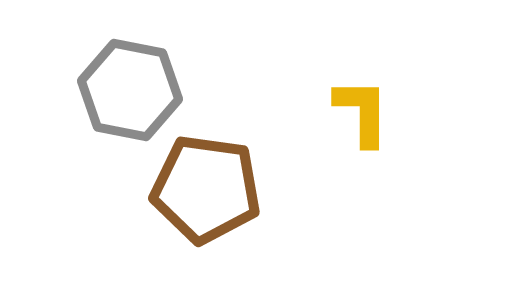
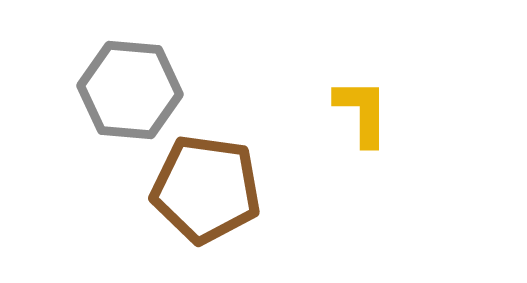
gray hexagon: rotated 6 degrees counterclockwise
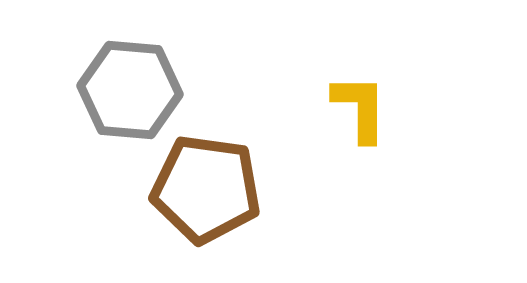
yellow L-shape: moved 2 px left, 4 px up
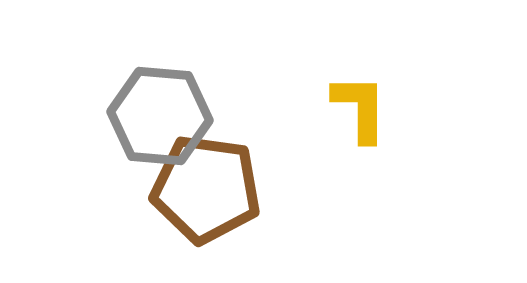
gray hexagon: moved 30 px right, 26 px down
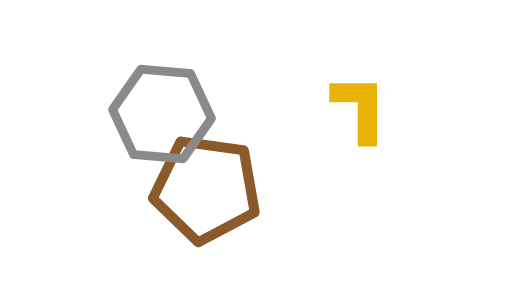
gray hexagon: moved 2 px right, 2 px up
